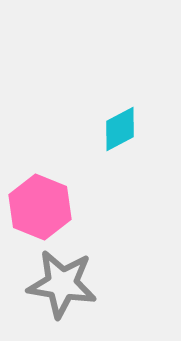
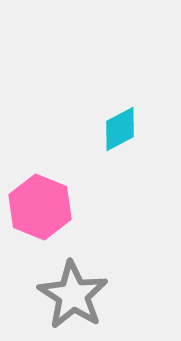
gray star: moved 11 px right, 11 px down; rotated 24 degrees clockwise
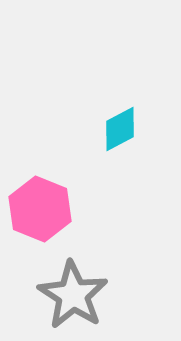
pink hexagon: moved 2 px down
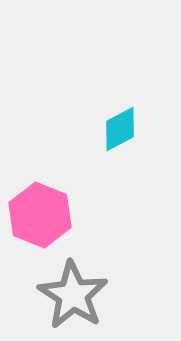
pink hexagon: moved 6 px down
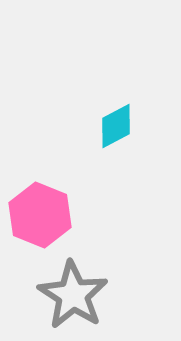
cyan diamond: moved 4 px left, 3 px up
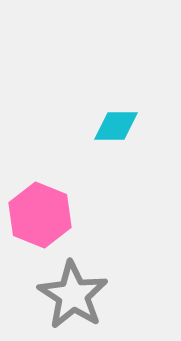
cyan diamond: rotated 27 degrees clockwise
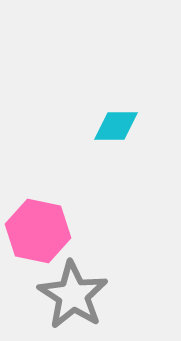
pink hexagon: moved 2 px left, 16 px down; rotated 10 degrees counterclockwise
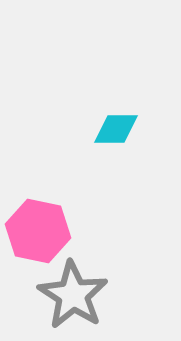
cyan diamond: moved 3 px down
